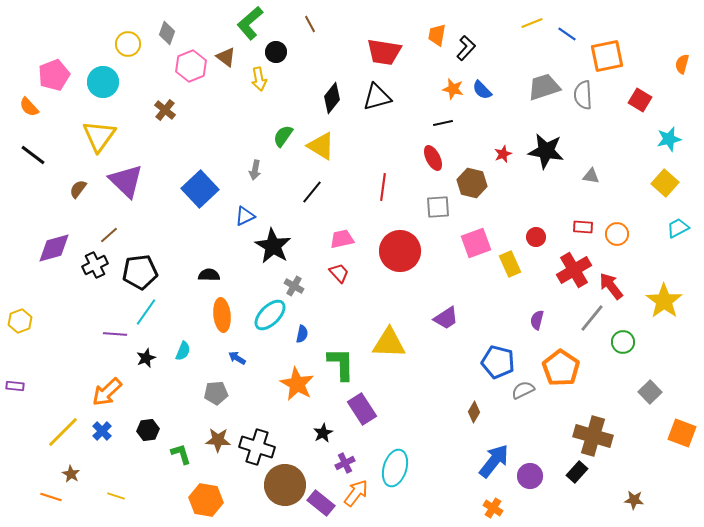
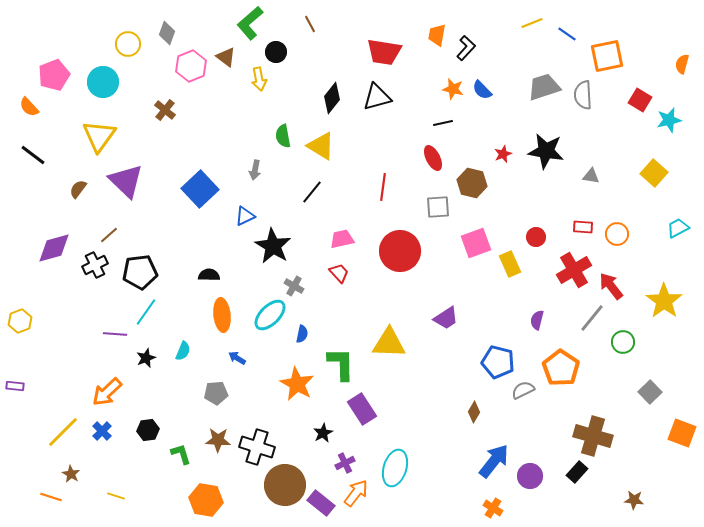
green semicircle at (283, 136): rotated 45 degrees counterclockwise
cyan star at (669, 139): moved 19 px up
yellow square at (665, 183): moved 11 px left, 10 px up
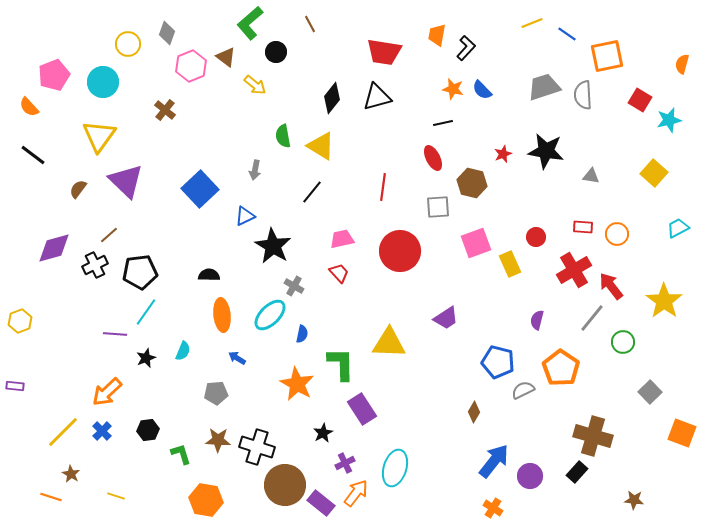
yellow arrow at (259, 79): moved 4 px left, 6 px down; rotated 40 degrees counterclockwise
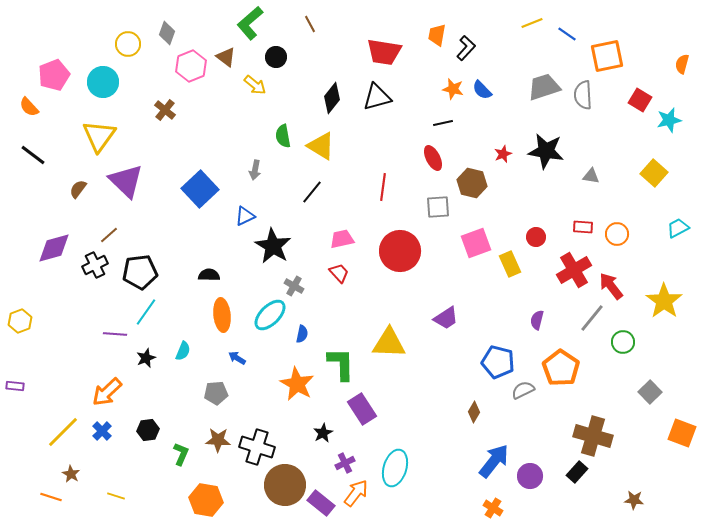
black circle at (276, 52): moved 5 px down
green L-shape at (181, 454): rotated 40 degrees clockwise
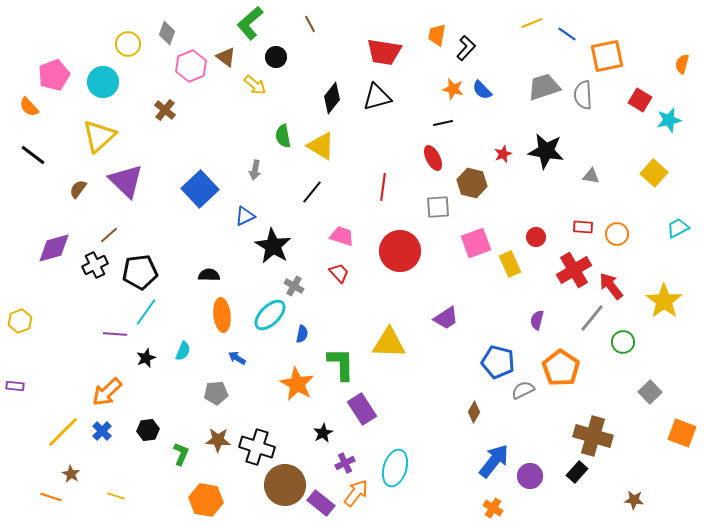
yellow triangle at (99, 136): rotated 12 degrees clockwise
pink trapezoid at (342, 239): moved 3 px up; rotated 30 degrees clockwise
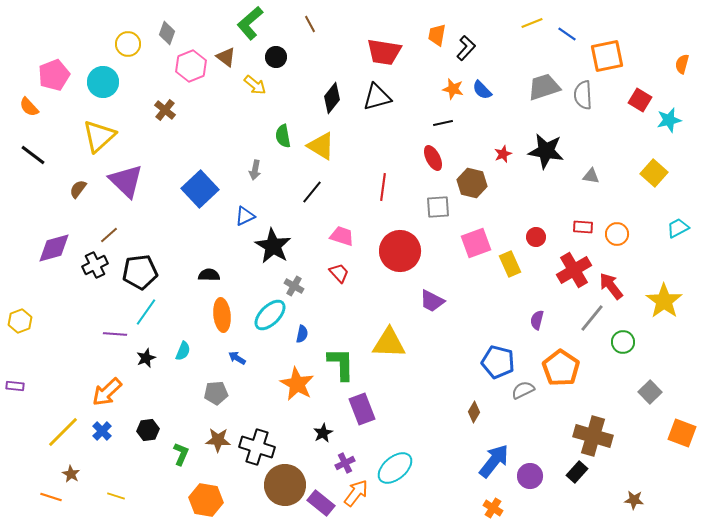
purple trapezoid at (446, 318): moved 14 px left, 17 px up; rotated 60 degrees clockwise
purple rectangle at (362, 409): rotated 12 degrees clockwise
cyan ellipse at (395, 468): rotated 33 degrees clockwise
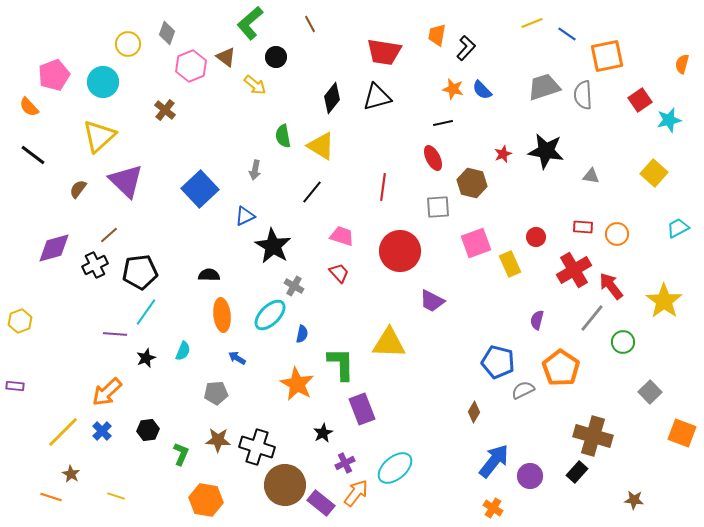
red square at (640, 100): rotated 25 degrees clockwise
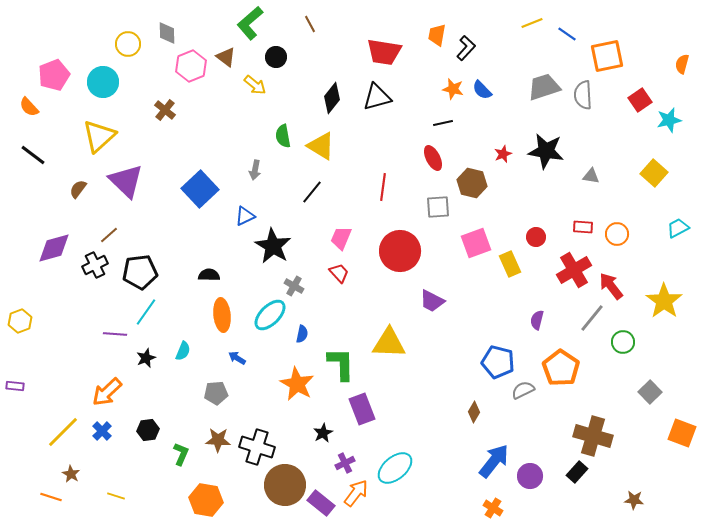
gray diamond at (167, 33): rotated 20 degrees counterclockwise
pink trapezoid at (342, 236): moved 1 px left, 2 px down; rotated 85 degrees counterclockwise
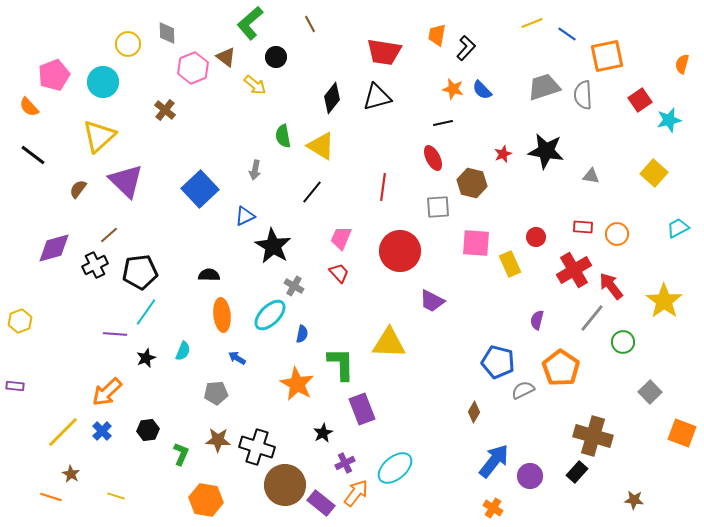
pink hexagon at (191, 66): moved 2 px right, 2 px down
pink square at (476, 243): rotated 24 degrees clockwise
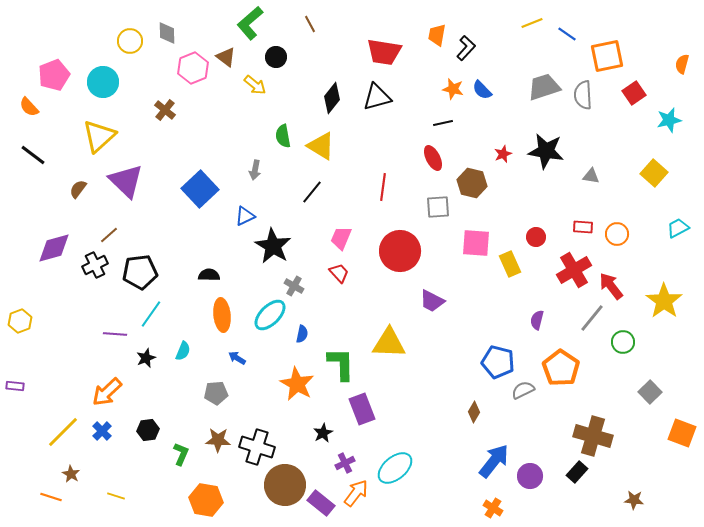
yellow circle at (128, 44): moved 2 px right, 3 px up
red square at (640, 100): moved 6 px left, 7 px up
cyan line at (146, 312): moved 5 px right, 2 px down
